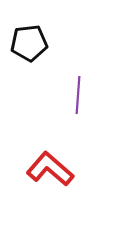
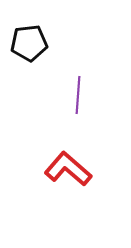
red L-shape: moved 18 px right
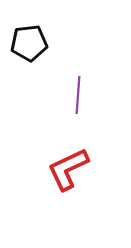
red L-shape: rotated 66 degrees counterclockwise
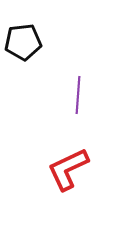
black pentagon: moved 6 px left, 1 px up
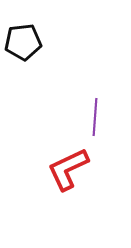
purple line: moved 17 px right, 22 px down
